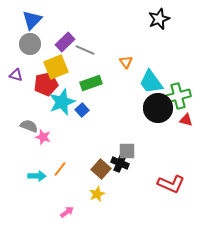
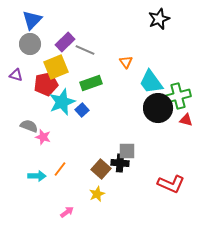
black cross: rotated 18 degrees counterclockwise
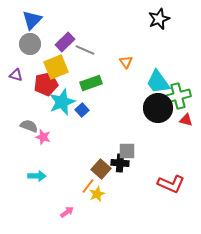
cyan trapezoid: moved 7 px right
orange line: moved 28 px right, 17 px down
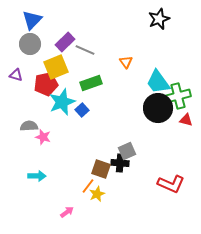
gray semicircle: rotated 24 degrees counterclockwise
gray square: rotated 24 degrees counterclockwise
brown square: rotated 24 degrees counterclockwise
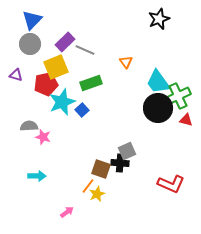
green cross: rotated 10 degrees counterclockwise
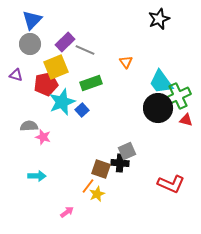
cyan trapezoid: moved 3 px right
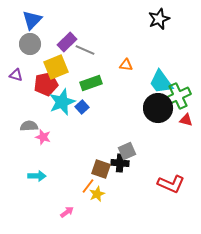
purple rectangle: moved 2 px right
orange triangle: moved 3 px down; rotated 48 degrees counterclockwise
blue square: moved 3 px up
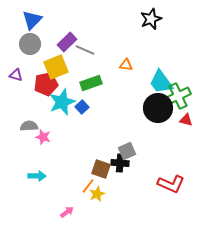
black star: moved 8 px left
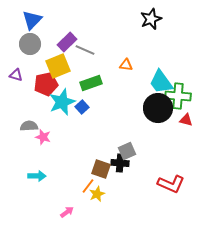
yellow square: moved 2 px right, 1 px up
green cross: rotated 30 degrees clockwise
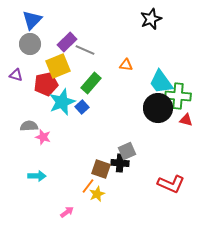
green rectangle: rotated 30 degrees counterclockwise
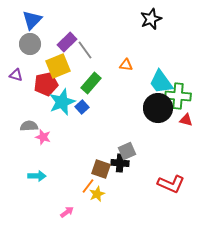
gray line: rotated 30 degrees clockwise
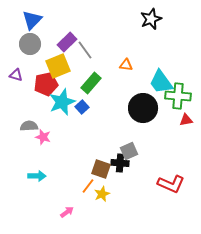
black circle: moved 15 px left
red triangle: rotated 24 degrees counterclockwise
gray square: moved 2 px right
yellow star: moved 5 px right
